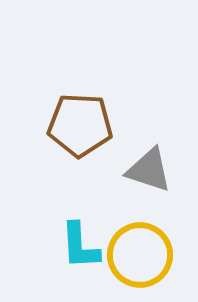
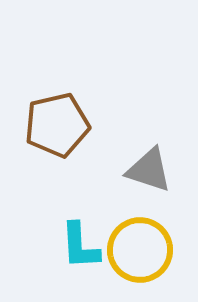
brown pentagon: moved 23 px left; rotated 16 degrees counterclockwise
yellow circle: moved 5 px up
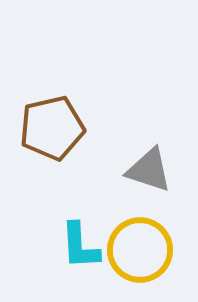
brown pentagon: moved 5 px left, 3 px down
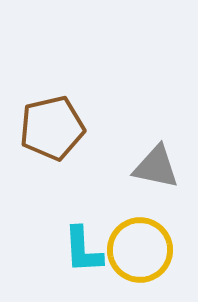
gray triangle: moved 7 px right, 3 px up; rotated 6 degrees counterclockwise
cyan L-shape: moved 3 px right, 4 px down
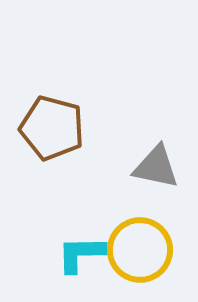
brown pentagon: rotated 28 degrees clockwise
cyan L-shape: moved 2 px left, 4 px down; rotated 92 degrees clockwise
